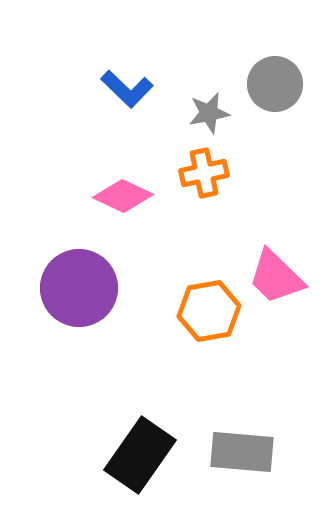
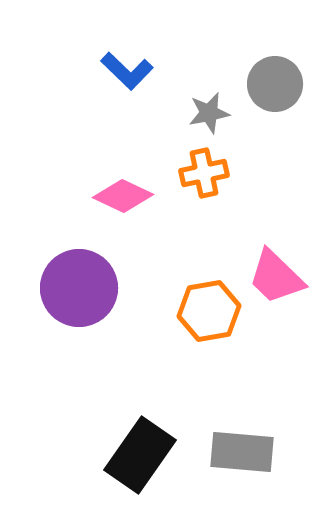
blue L-shape: moved 18 px up
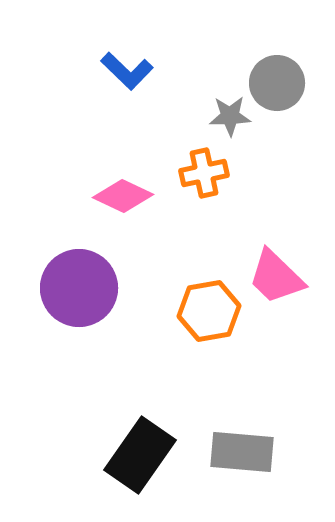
gray circle: moved 2 px right, 1 px up
gray star: moved 21 px right, 3 px down; rotated 9 degrees clockwise
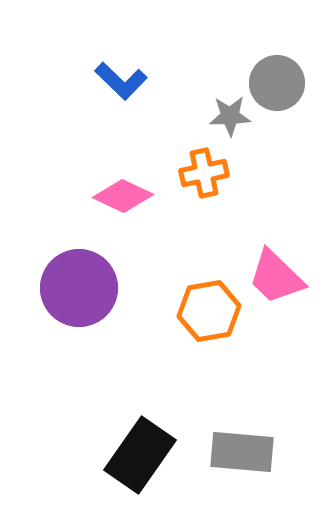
blue L-shape: moved 6 px left, 10 px down
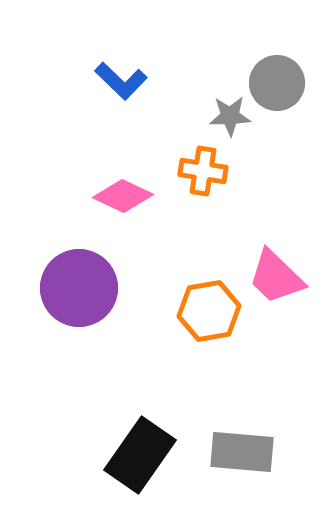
orange cross: moved 1 px left, 2 px up; rotated 21 degrees clockwise
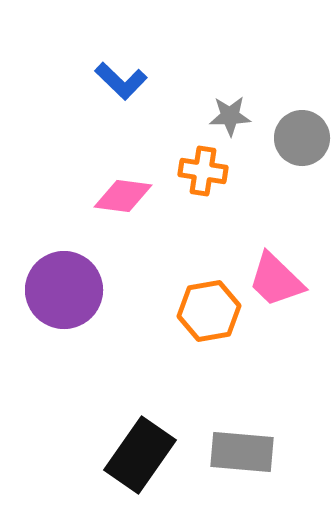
gray circle: moved 25 px right, 55 px down
pink diamond: rotated 18 degrees counterclockwise
pink trapezoid: moved 3 px down
purple circle: moved 15 px left, 2 px down
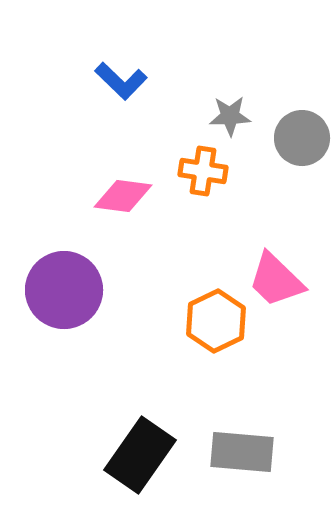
orange hexagon: moved 7 px right, 10 px down; rotated 16 degrees counterclockwise
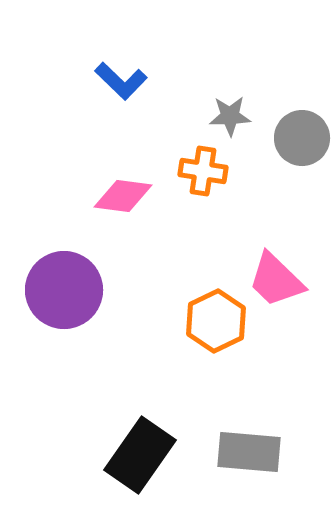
gray rectangle: moved 7 px right
